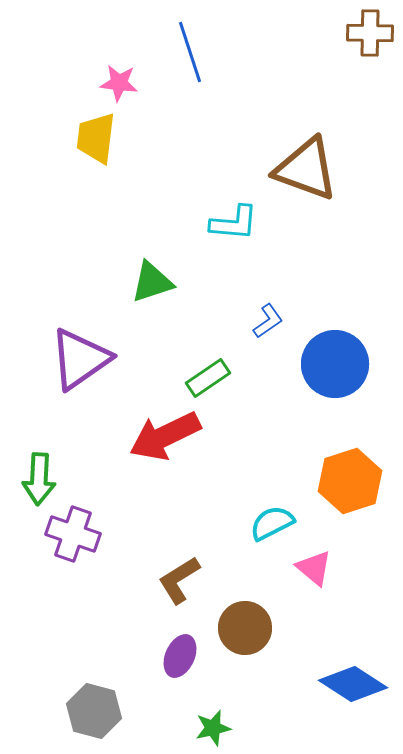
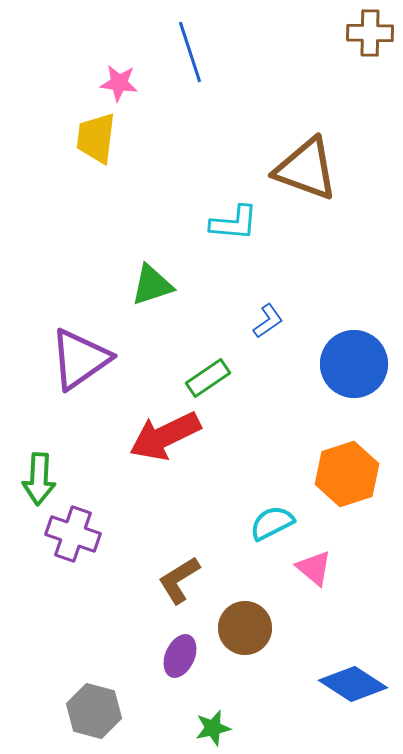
green triangle: moved 3 px down
blue circle: moved 19 px right
orange hexagon: moved 3 px left, 7 px up
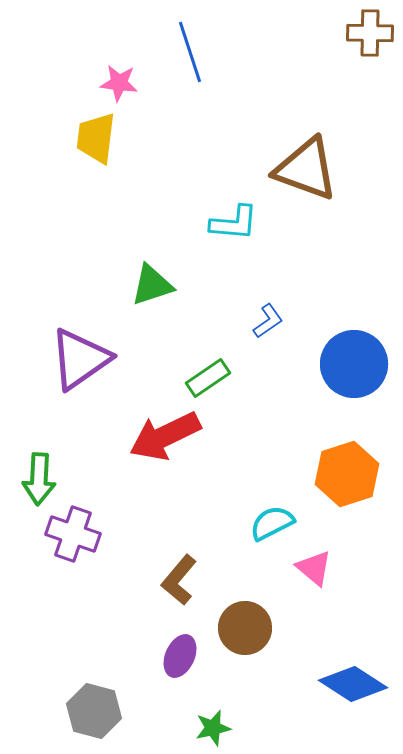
brown L-shape: rotated 18 degrees counterclockwise
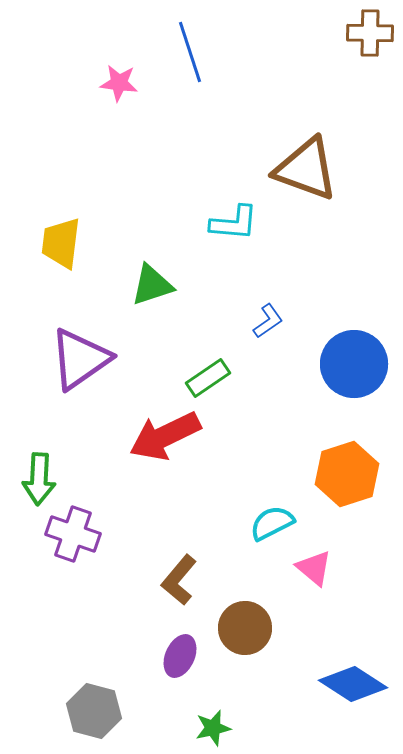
yellow trapezoid: moved 35 px left, 105 px down
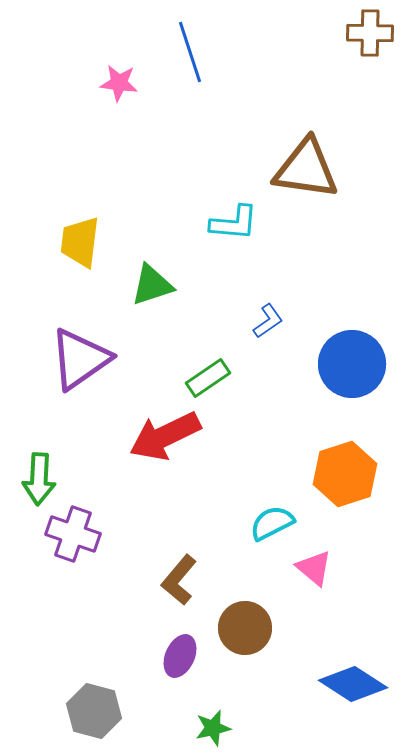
brown triangle: rotated 12 degrees counterclockwise
yellow trapezoid: moved 19 px right, 1 px up
blue circle: moved 2 px left
orange hexagon: moved 2 px left
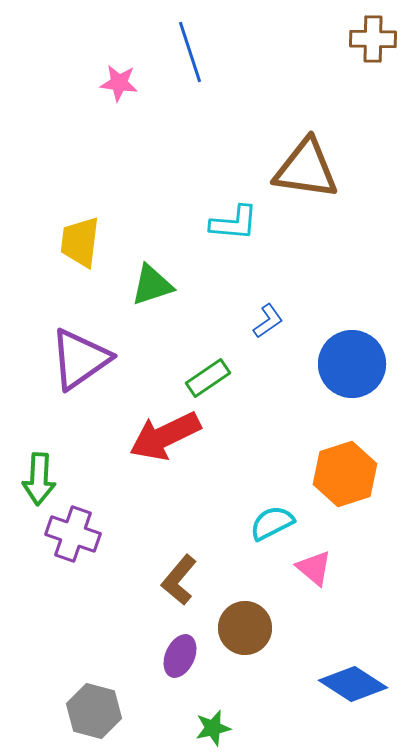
brown cross: moved 3 px right, 6 px down
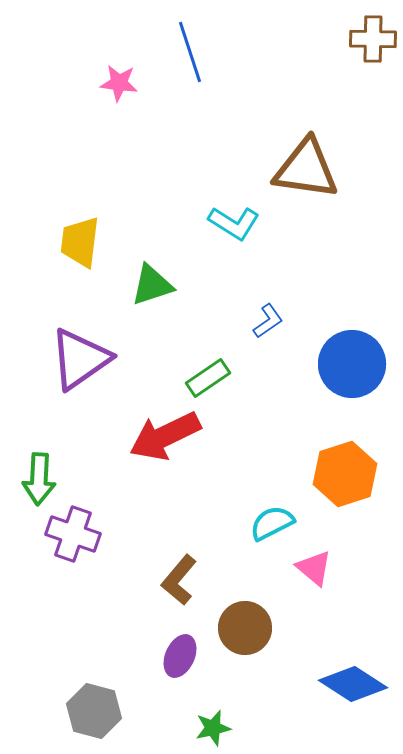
cyan L-shape: rotated 27 degrees clockwise
